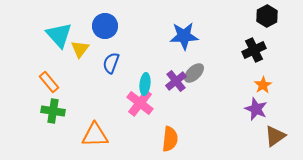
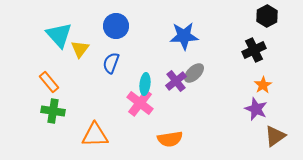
blue circle: moved 11 px right
orange semicircle: rotated 75 degrees clockwise
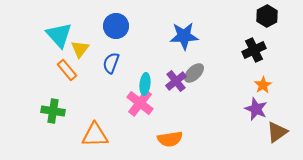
orange rectangle: moved 18 px right, 12 px up
brown triangle: moved 2 px right, 4 px up
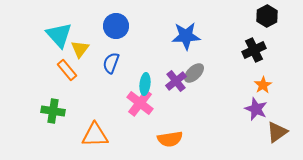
blue star: moved 2 px right
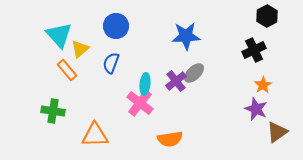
yellow triangle: rotated 12 degrees clockwise
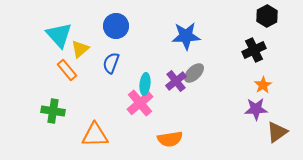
pink cross: rotated 12 degrees clockwise
purple star: rotated 25 degrees counterclockwise
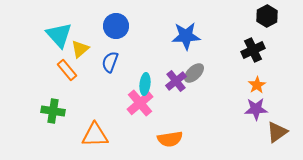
black cross: moved 1 px left
blue semicircle: moved 1 px left, 1 px up
orange star: moved 6 px left
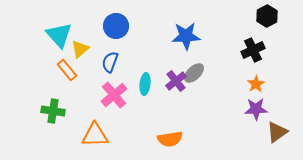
orange star: moved 1 px left, 1 px up
pink cross: moved 26 px left, 8 px up
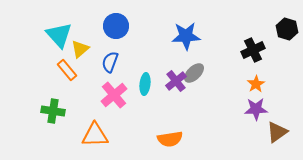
black hexagon: moved 20 px right, 13 px down; rotated 15 degrees counterclockwise
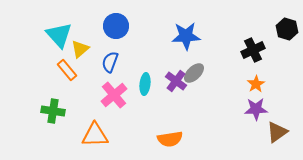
purple cross: rotated 15 degrees counterclockwise
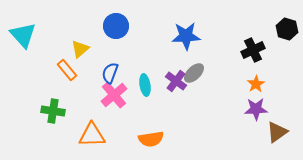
cyan triangle: moved 36 px left
blue semicircle: moved 11 px down
cyan ellipse: moved 1 px down; rotated 15 degrees counterclockwise
orange triangle: moved 3 px left
orange semicircle: moved 19 px left
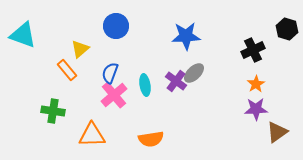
cyan triangle: rotated 28 degrees counterclockwise
